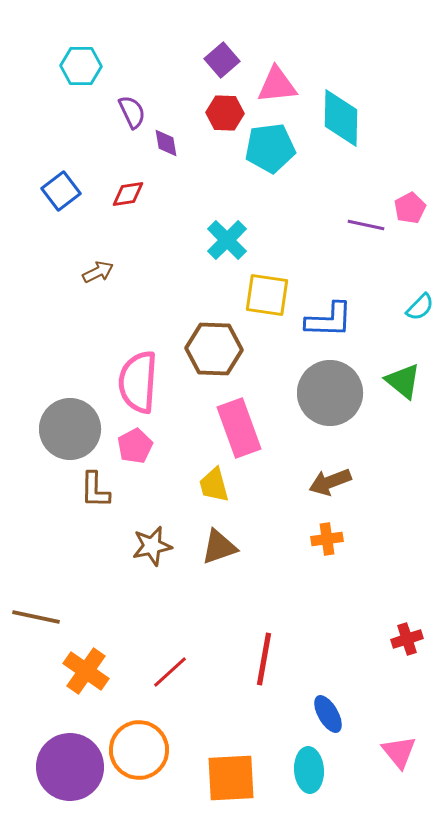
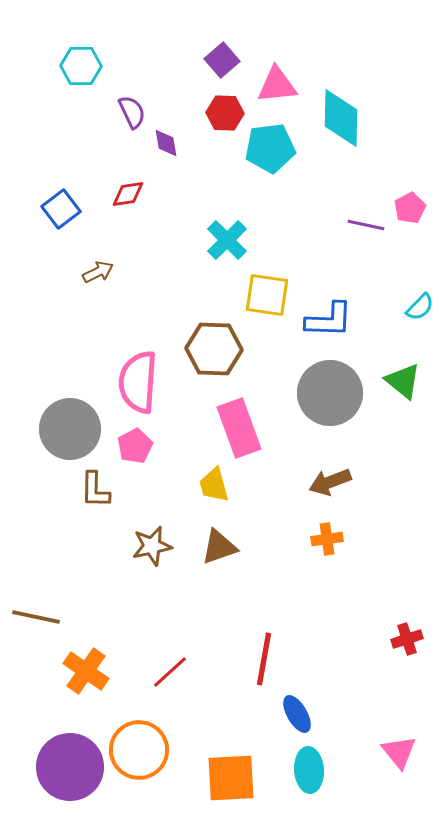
blue square at (61, 191): moved 18 px down
blue ellipse at (328, 714): moved 31 px left
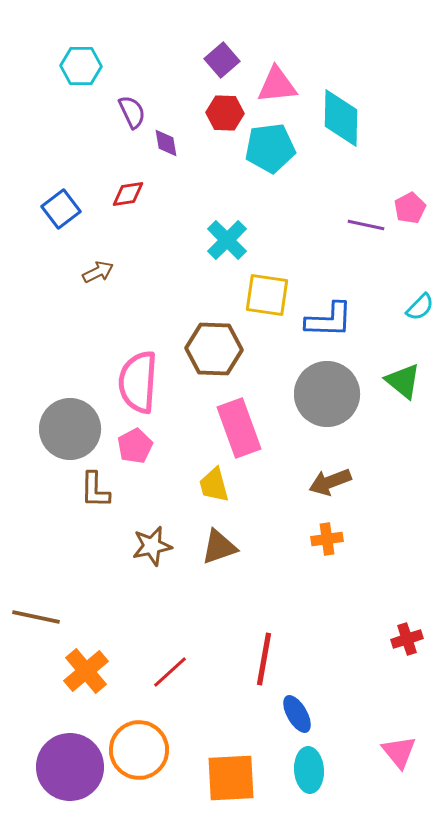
gray circle at (330, 393): moved 3 px left, 1 px down
orange cross at (86, 671): rotated 15 degrees clockwise
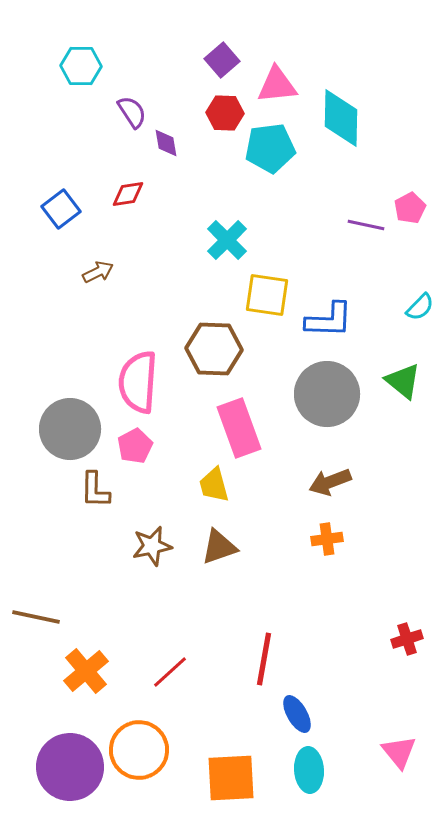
purple semicircle at (132, 112): rotated 8 degrees counterclockwise
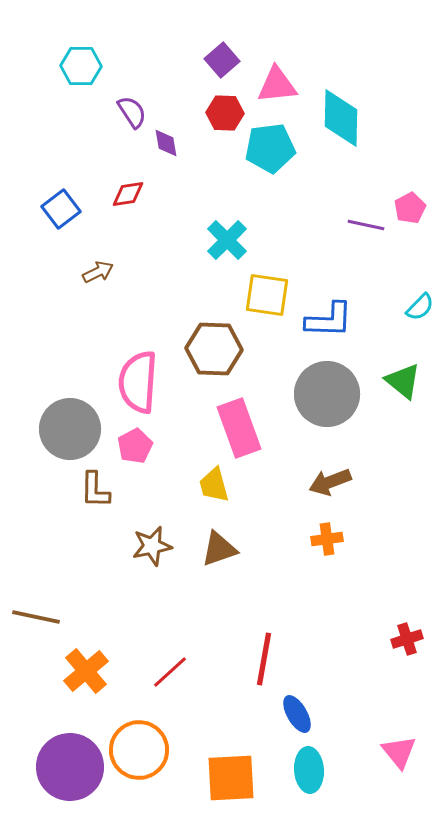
brown triangle at (219, 547): moved 2 px down
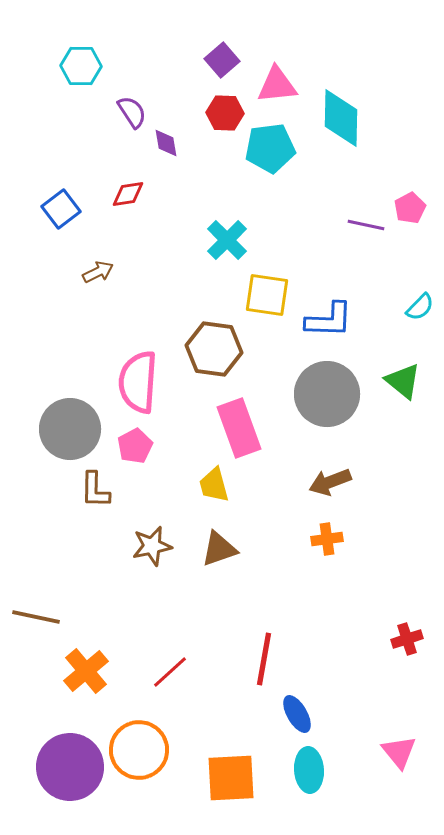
brown hexagon at (214, 349): rotated 6 degrees clockwise
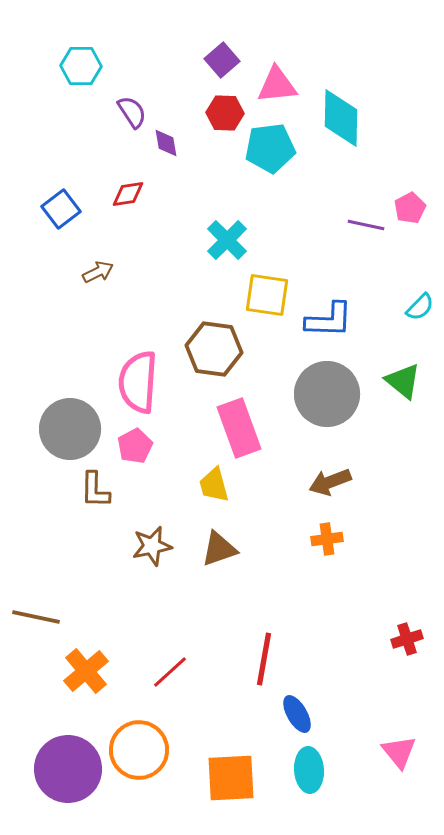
purple circle at (70, 767): moved 2 px left, 2 px down
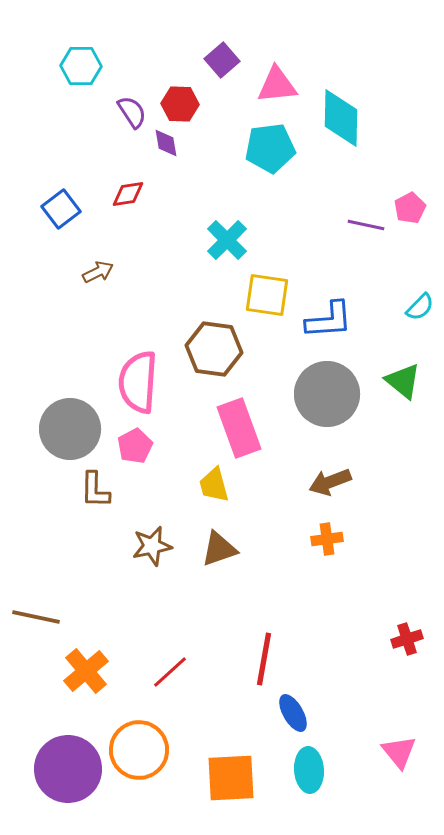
red hexagon at (225, 113): moved 45 px left, 9 px up
blue L-shape at (329, 320): rotated 6 degrees counterclockwise
blue ellipse at (297, 714): moved 4 px left, 1 px up
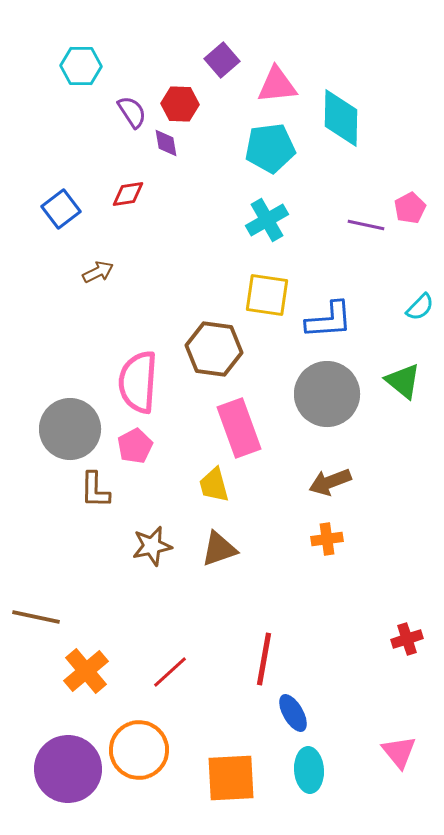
cyan cross at (227, 240): moved 40 px right, 20 px up; rotated 15 degrees clockwise
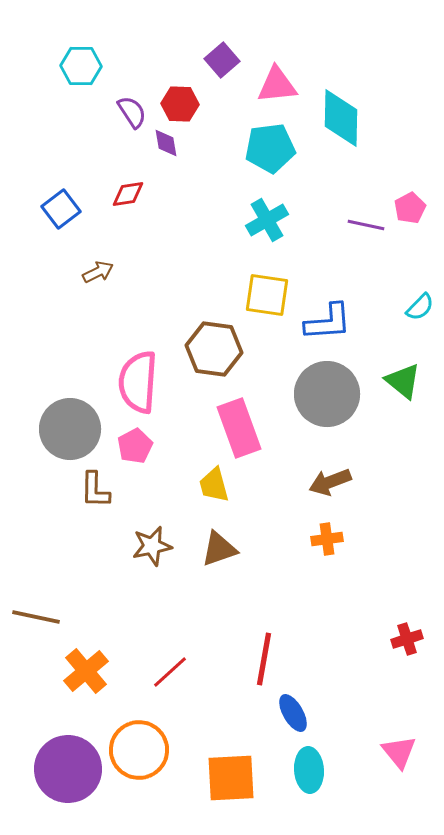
blue L-shape at (329, 320): moved 1 px left, 2 px down
